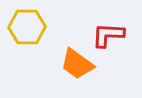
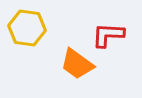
yellow hexagon: moved 1 px down; rotated 9 degrees clockwise
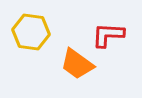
yellow hexagon: moved 4 px right, 4 px down
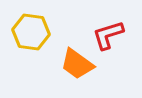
red L-shape: rotated 20 degrees counterclockwise
